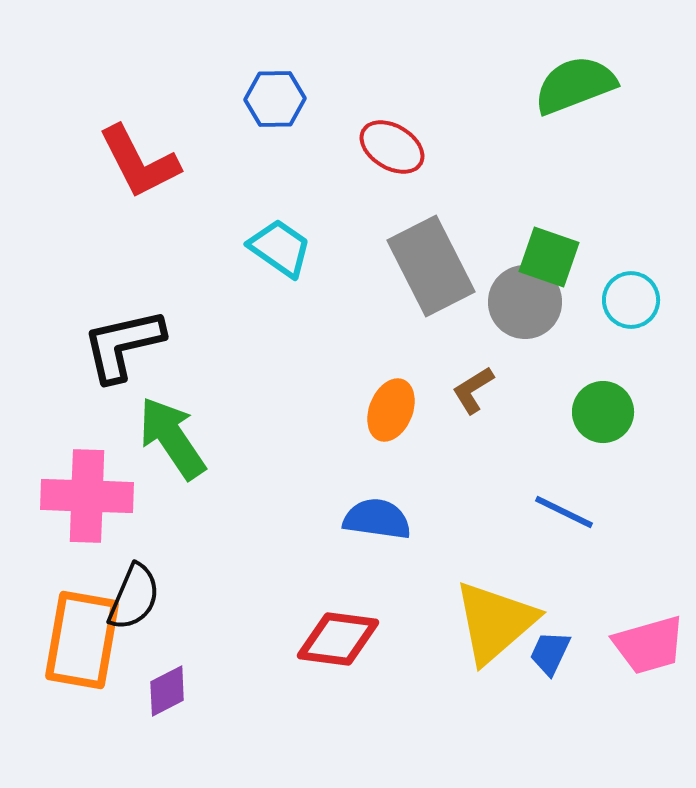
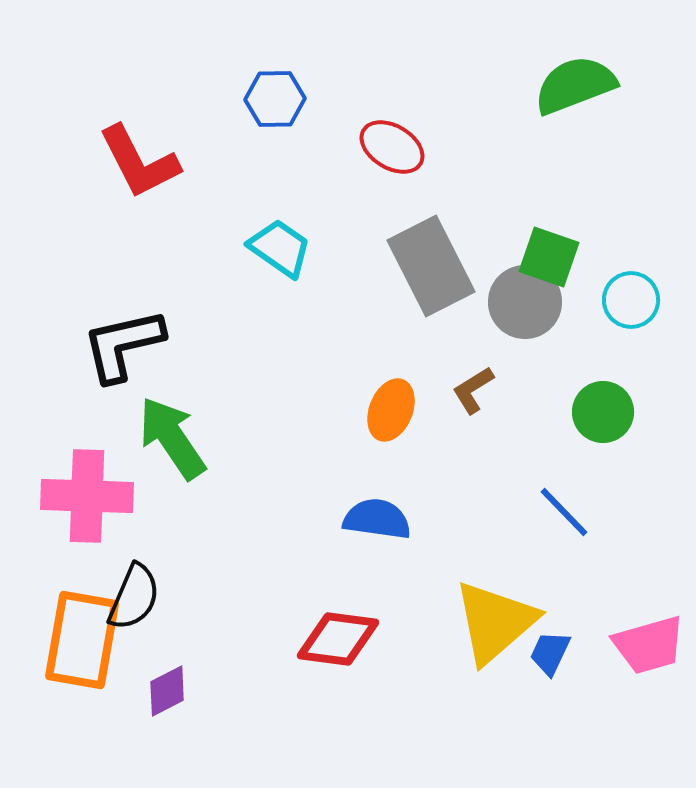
blue line: rotated 20 degrees clockwise
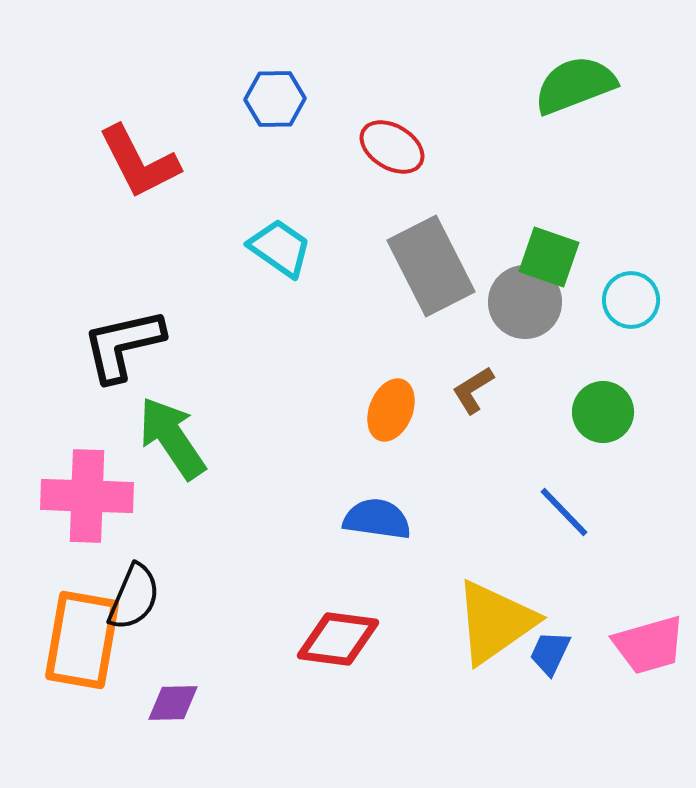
yellow triangle: rotated 6 degrees clockwise
purple diamond: moved 6 px right, 12 px down; rotated 26 degrees clockwise
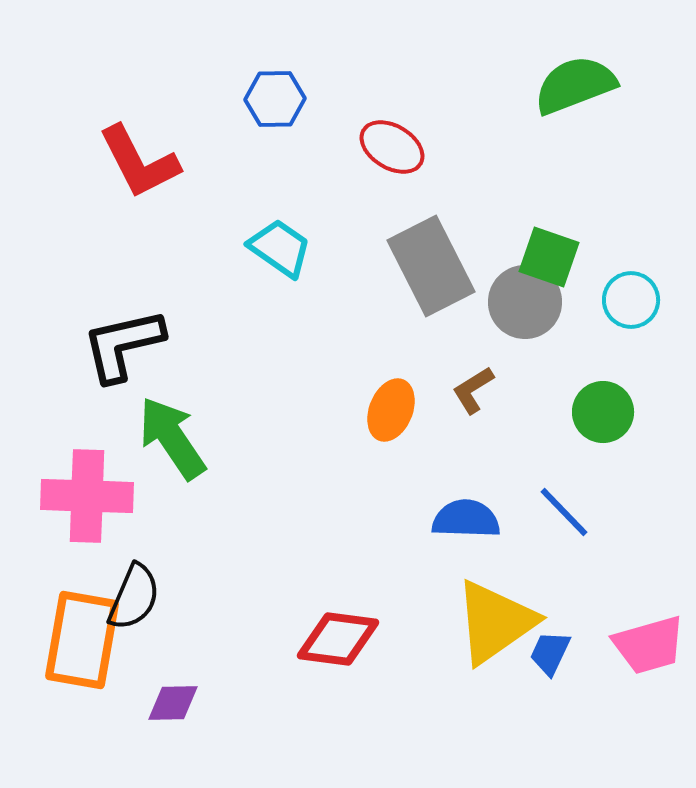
blue semicircle: moved 89 px right; rotated 6 degrees counterclockwise
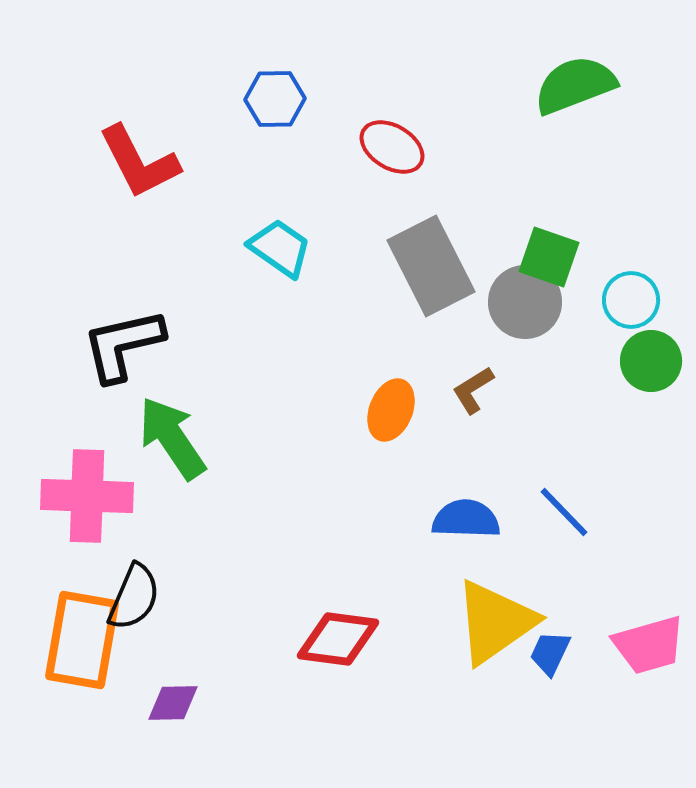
green circle: moved 48 px right, 51 px up
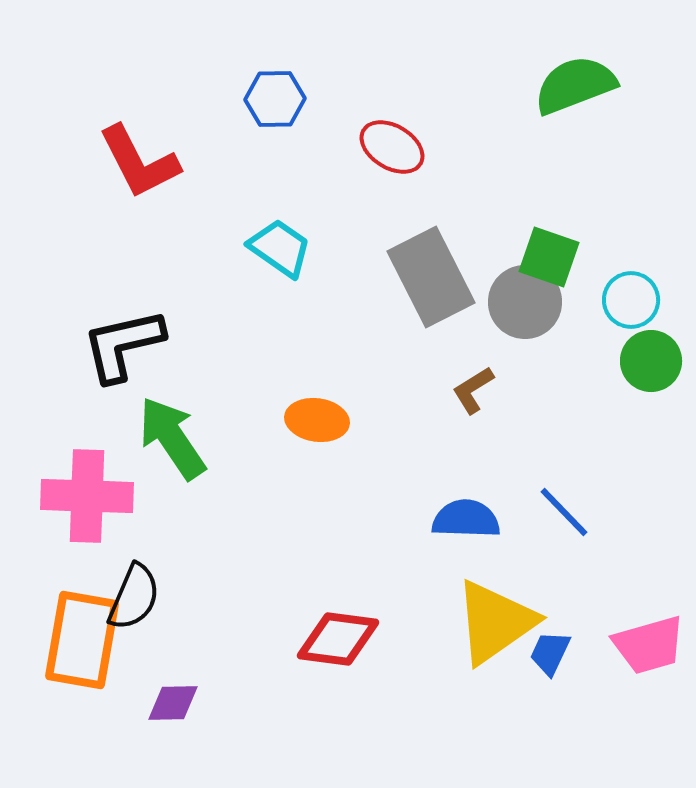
gray rectangle: moved 11 px down
orange ellipse: moved 74 px left, 10 px down; rotated 76 degrees clockwise
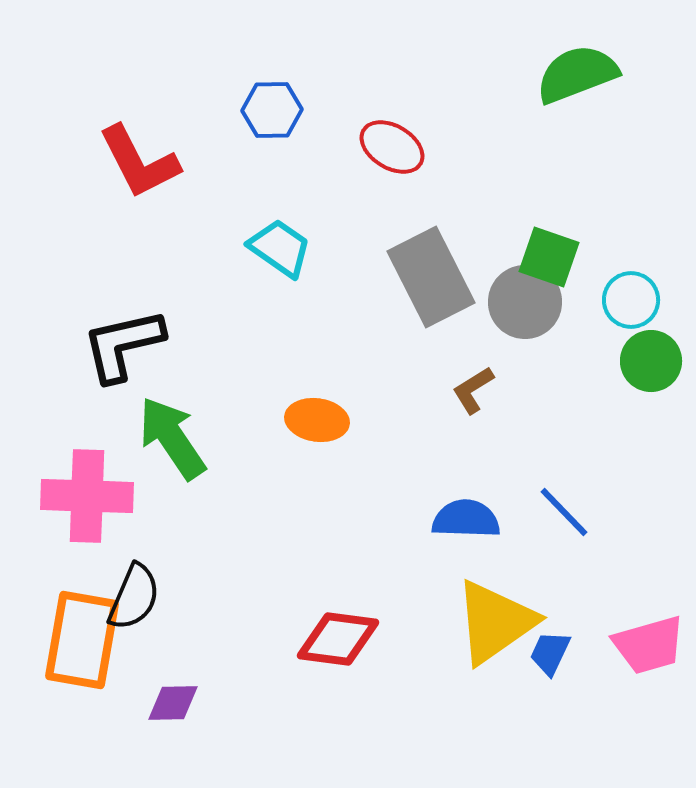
green semicircle: moved 2 px right, 11 px up
blue hexagon: moved 3 px left, 11 px down
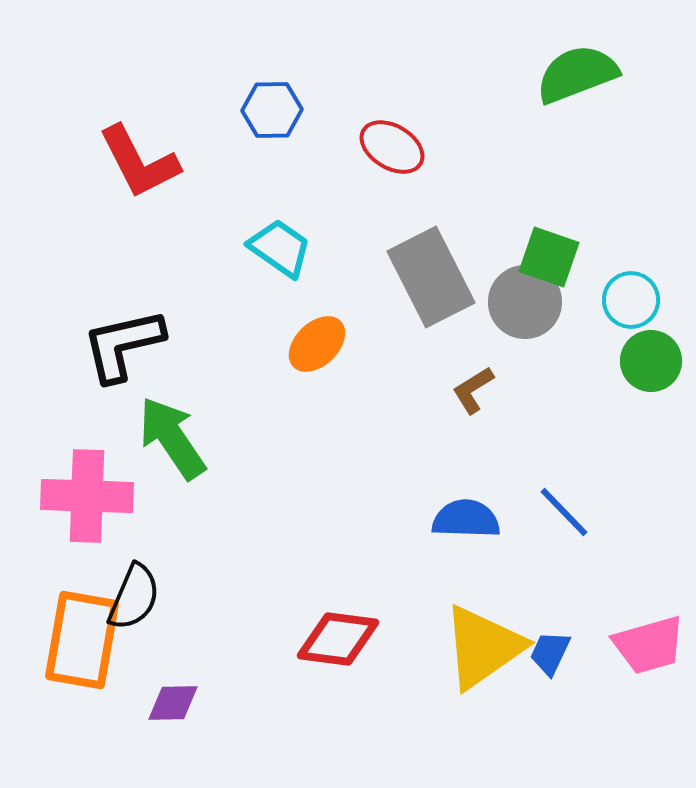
orange ellipse: moved 76 px up; rotated 52 degrees counterclockwise
yellow triangle: moved 12 px left, 25 px down
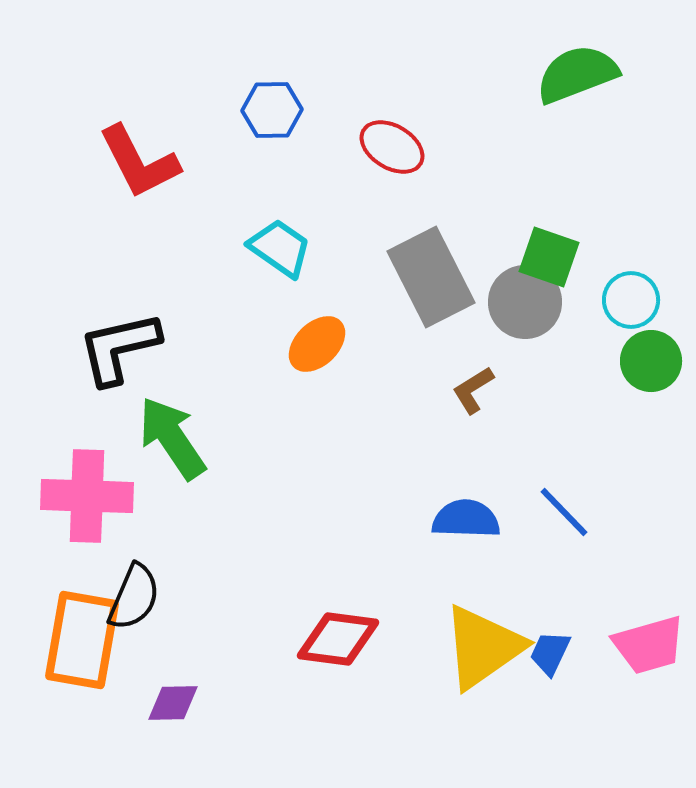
black L-shape: moved 4 px left, 3 px down
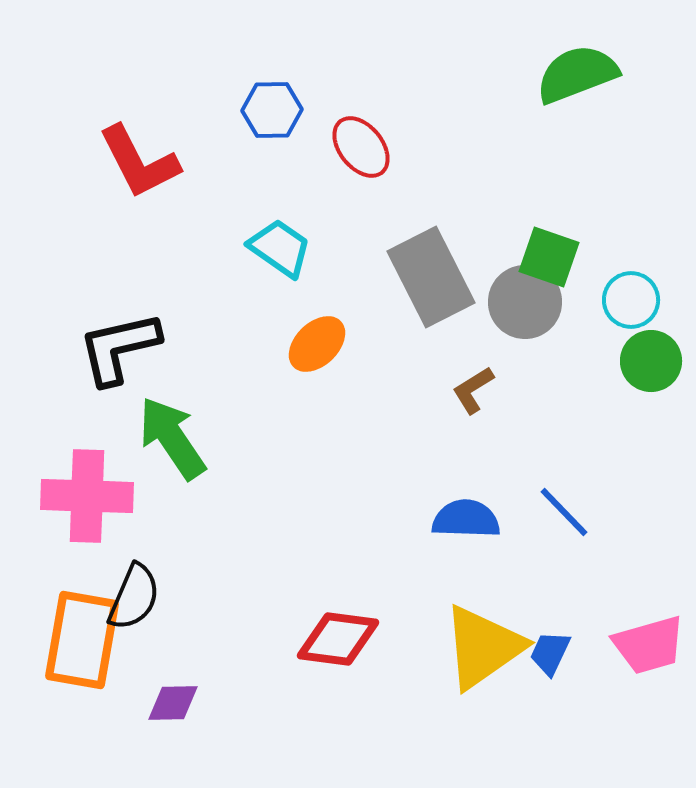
red ellipse: moved 31 px left; rotated 20 degrees clockwise
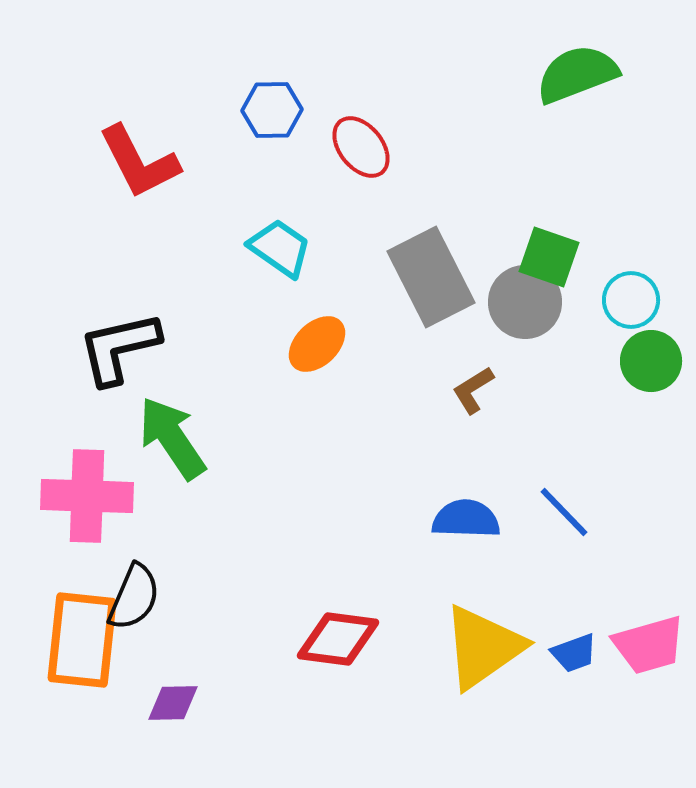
orange rectangle: rotated 4 degrees counterclockwise
blue trapezoid: moved 24 px right; rotated 135 degrees counterclockwise
